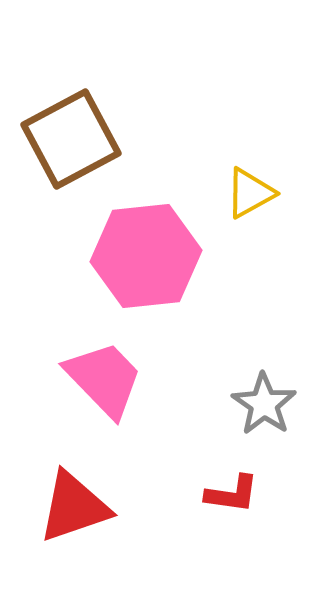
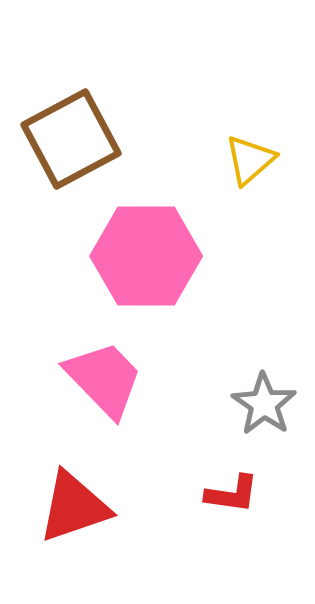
yellow triangle: moved 33 px up; rotated 12 degrees counterclockwise
pink hexagon: rotated 6 degrees clockwise
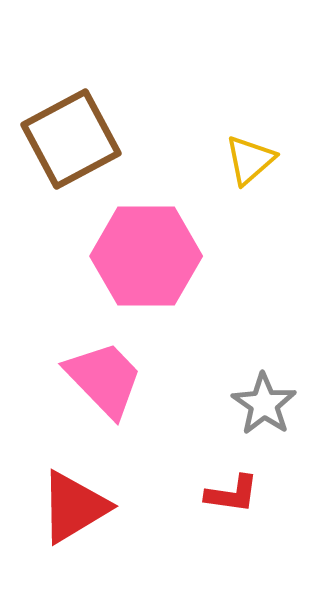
red triangle: rotated 12 degrees counterclockwise
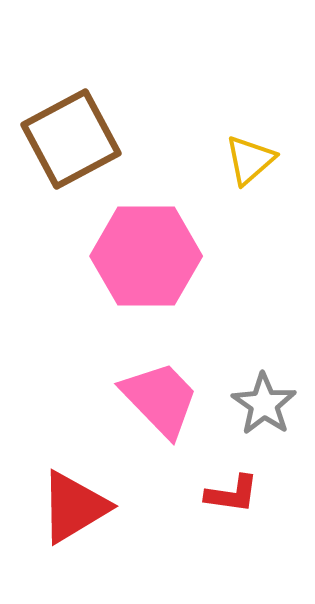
pink trapezoid: moved 56 px right, 20 px down
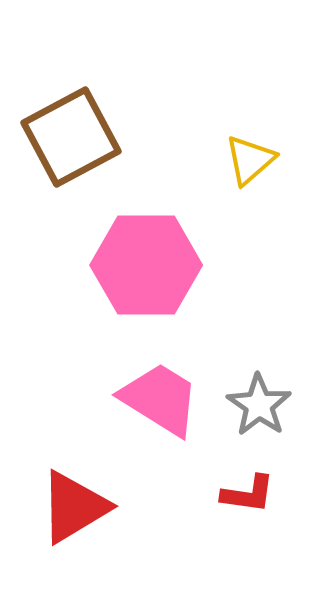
brown square: moved 2 px up
pink hexagon: moved 9 px down
pink trapezoid: rotated 14 degrees counterclockwise
gray star: moved 5 px left, 1 px down
red L-shape: moved 16 px right
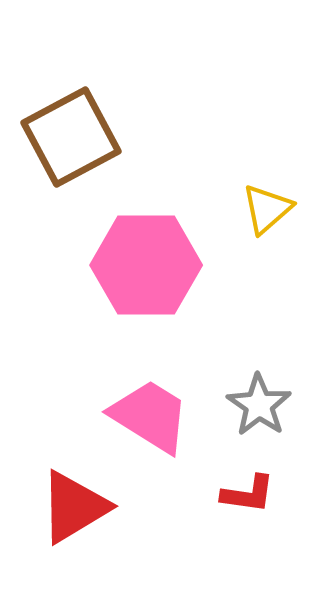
yellow triangle: moved 17 px right, 49 px down
pink trapezoid: moved 10 px left, 17 px down
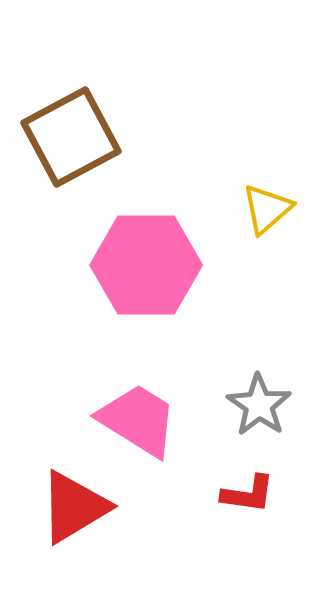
pink trapezoid: moved 12 px left, 4 px down
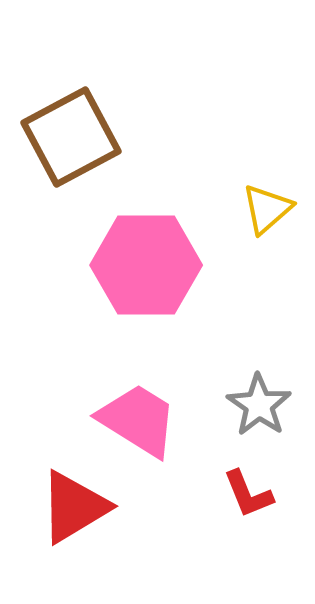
red L-shape: rotated 60 degrees clockwise
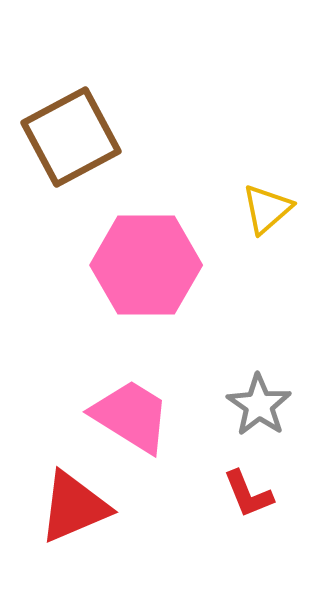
pink trapezoid: moved 7 px left, 4 px up
red triangle: rotated 8 degrees clockwise
